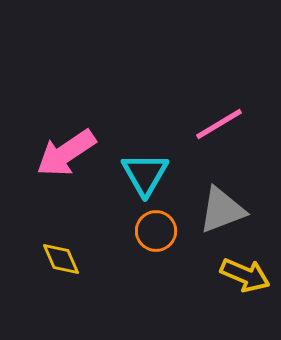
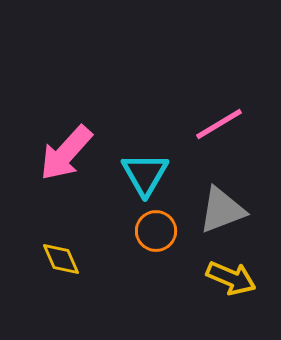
pink arrow: rotated 14 degrees counterclockwise
yellow arrow: moved 14 px left, 3 px down
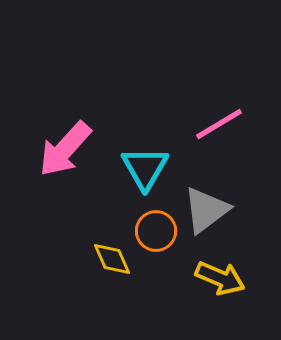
pink arrow: moved 1 px left, 4 px up
cyan triangle: moved 6 px up
gray triangle: moved 16 px left; rotated 16 degrees counterclockwise
yellow diamond: moved 51 px right
yellow arrow: moved 11 px left
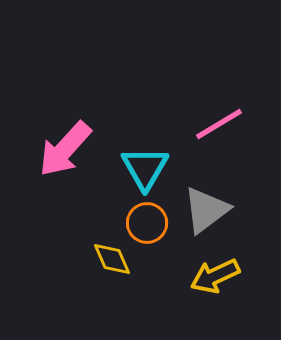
orange circle: moved 9 px left, 8 px up
yellow arrow: moved 5 px left, 2 px up; rotated 132 degrees clockwise
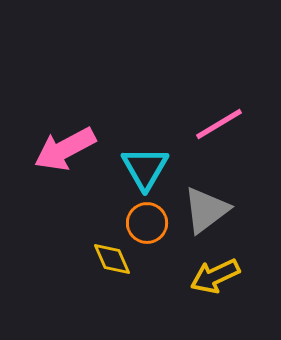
pink arrow: rotated 20 degrees clockwise
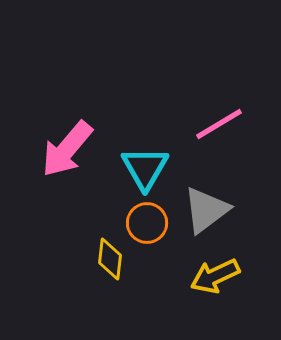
pink arrow: moved 2 px right; rotated 22 degrees counterclockwise
yellow diamond: moved 2 px left; rotated 30 degrees clockwise
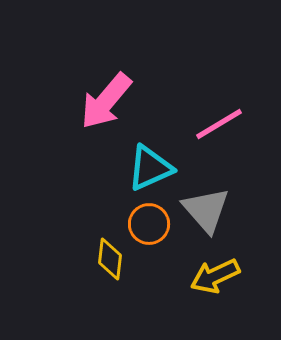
pink arrow: moved 39 px right, 48 px up
cyan triangle: moved 5 px right; rotated 36 degrees clockwise
gray triangle: rotated 34 degrees counterclockwise
orange circle: moved 2 px right, 1 px down
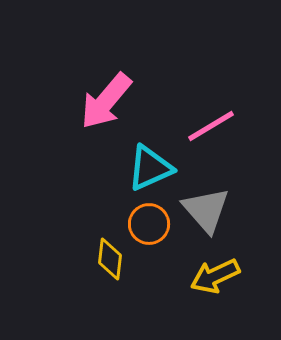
pink line: moved 8 px left, 2 px down
